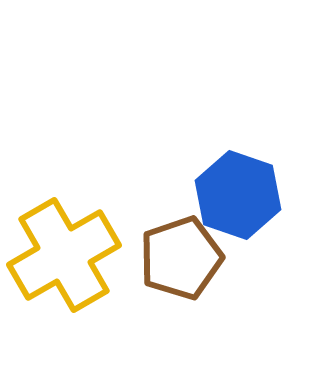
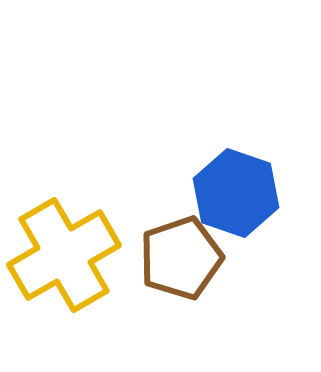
blue hexagon: moved 2 px left, 2 px up
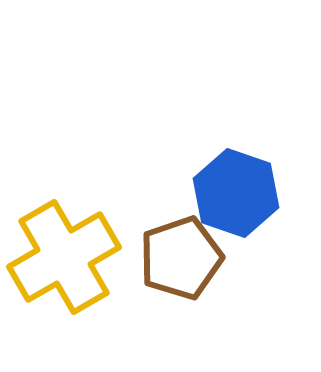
yellow cross: moved 2 px down
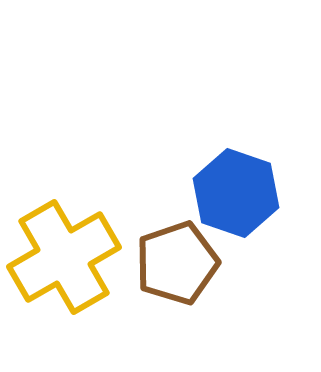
brown pentagon: moved 4 px left, 5 px down
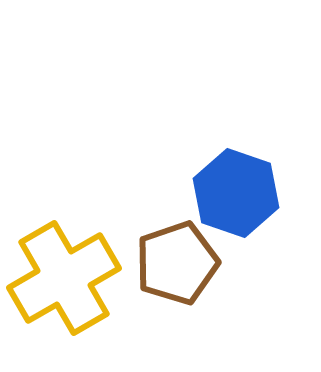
yellow cross: moved 21 px down
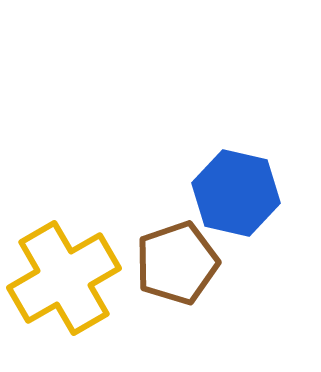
blue hexagon: rotated 6 degrees counterclockwise
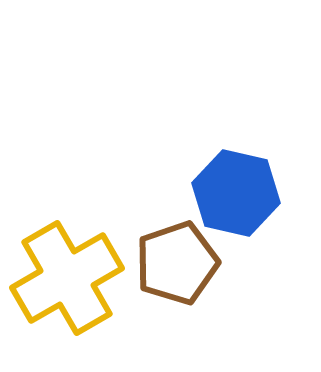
yellow cross: moved 3 px right
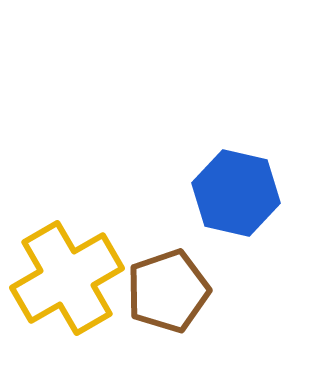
brown pentagon: moved 9 px left, 28 px down
